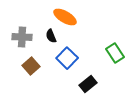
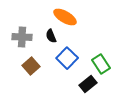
green rectangle: moved 14 px left, 11 px down
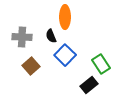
orange ellipse: rotated 60 degrees clockwise
blue square: moved 2 px left, 3 px up
black rectangle: moved 1 px right, 1 px down
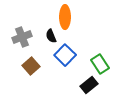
gray cross: rotated 24 degrees counterclockwise
green rectangle: moved 1 px left
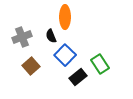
black rectangle: moved 11 px left, 8 px up
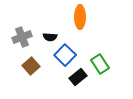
orange ellipse: moved 15 px right
black semicircle: moved 1 px left, 1 px down; rotated 64 degrees counterclockwise
